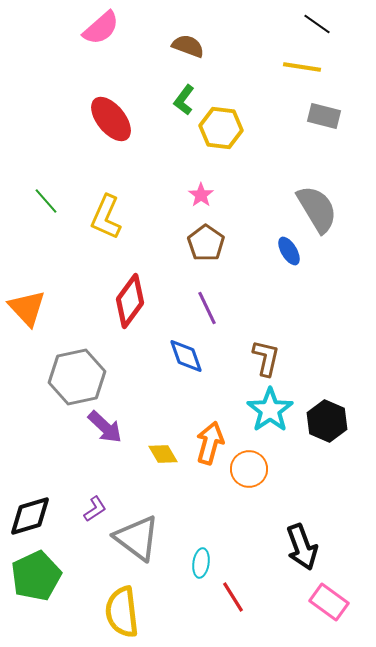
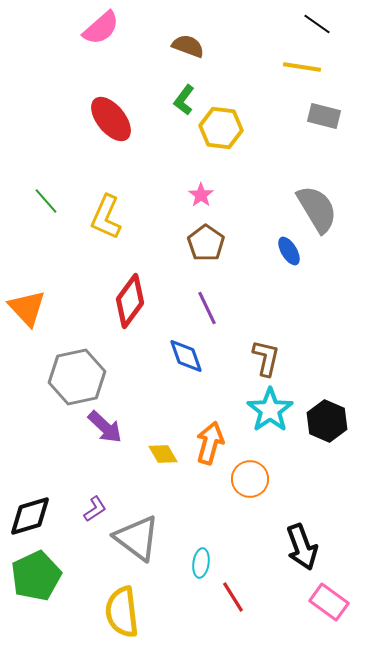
orange circle: moved 1 px right, 10 px down
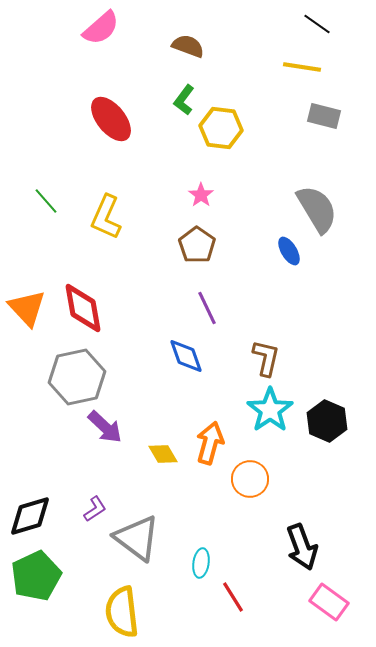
brown pentagon: moved 9 px left, 2 px down
red diamond: moved 47 px left, 7 px down; rotated 46 degrees counterclockwise
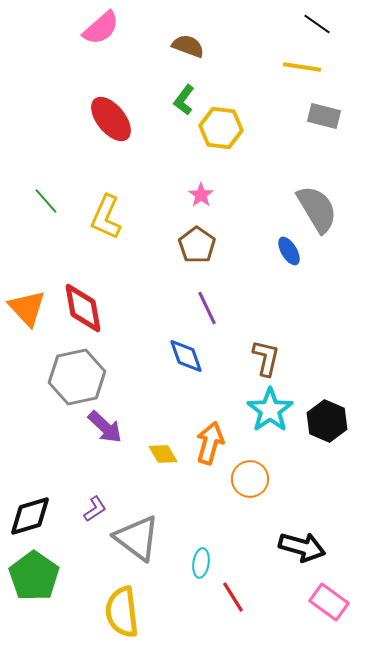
black arrow: rotated 54 degrees counterclockwise
green pentagon: moved 2 px left; rotated 12 degrees counterclockwise
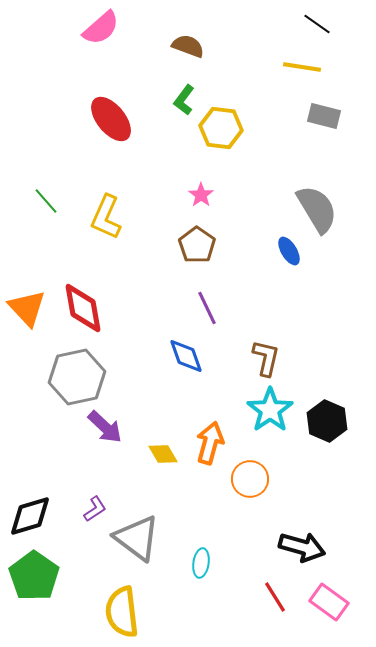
red line: moved 42 px right
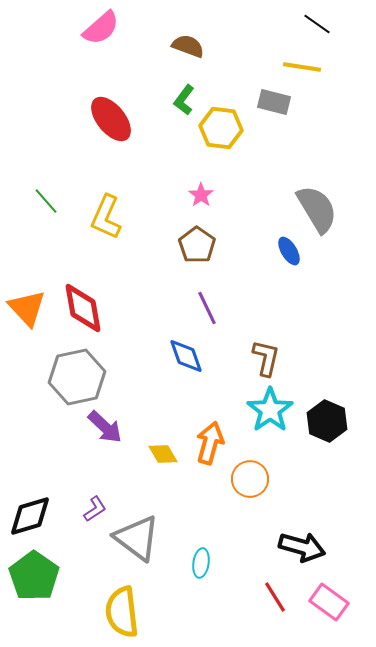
gray rectangle: moved 50 px left, 14 px up
